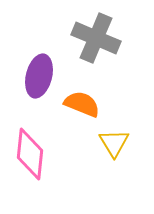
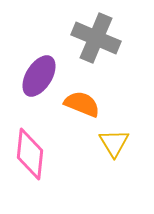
purple ellipse: rotated 18 degrees clockwise
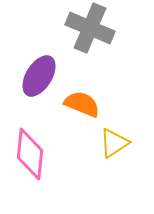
gray cross: moved 6 px left, 10 px up
yellow triangle: rotated 28 degrees clockwise
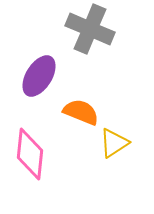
gray cross: moved 1 px down
orange semicircle: moved 1 px left, 8 px down
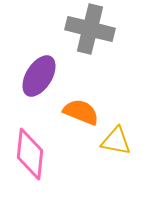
gray cross: rotated 9 degrees counterclockwise
yellow triangle: moved 2 px right, 2 px up; rotated 44 degrees clockwise
